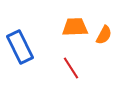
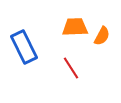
orange semicircle: moved 2 px left, 1 px down
blue rectangle: moved 4 px right
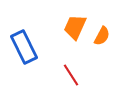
orange trapezoid: rotated 64 degrees counterclockwise
red line: moved 7 px down
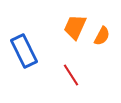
blue rectangle: moved 4 px down
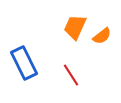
orange semicircle: rotated 24 degrees clockwise
blue rectangle: moved 12 px down
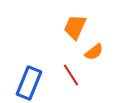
orange semicircle: moved 8 px left, 16 px down
blue rectangle: moved 5 px right, 20 px down; rotated 48 degrees clockwise
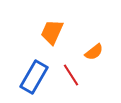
orange trapezoid: moved 23 px left, 5 px down
blue rectangle: moved 5 px right, 6 px up; rotated 8 degrees clockwise
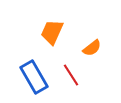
orange semicircle: moved 2 px left, 4 px up
blue rectangle: rotated 60 degrees counterclockwise
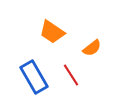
orange trapezoid: rotated 80 degrees counterclockwise
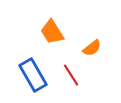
orange trapezoid: rotated 24 degrees clockwise
blue rectangle: moved 1 px left, 2 px up
